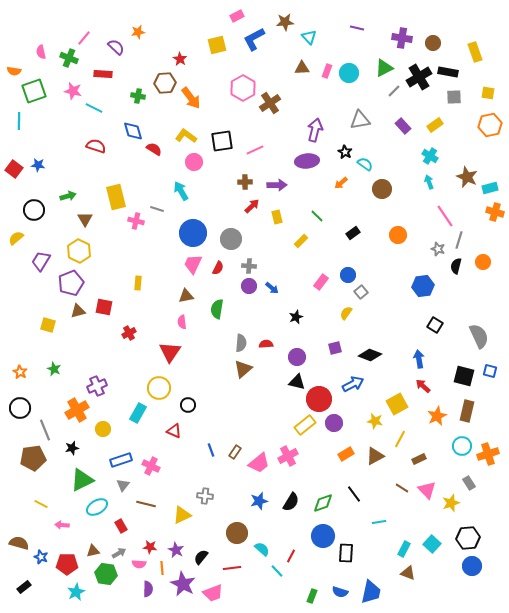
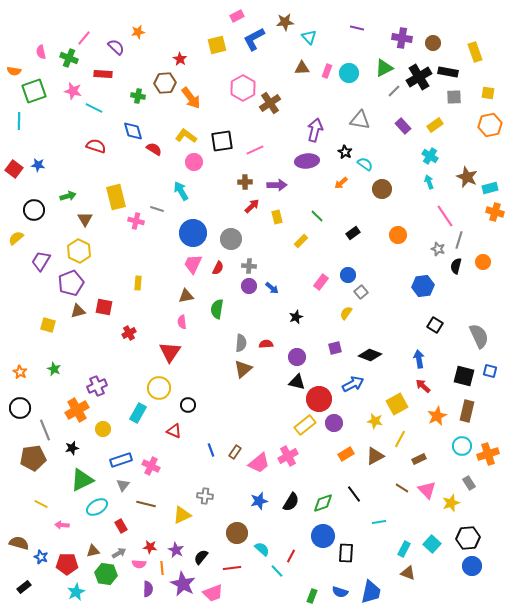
gray triangle at (360, 120): rotated 20 degrees clockwise
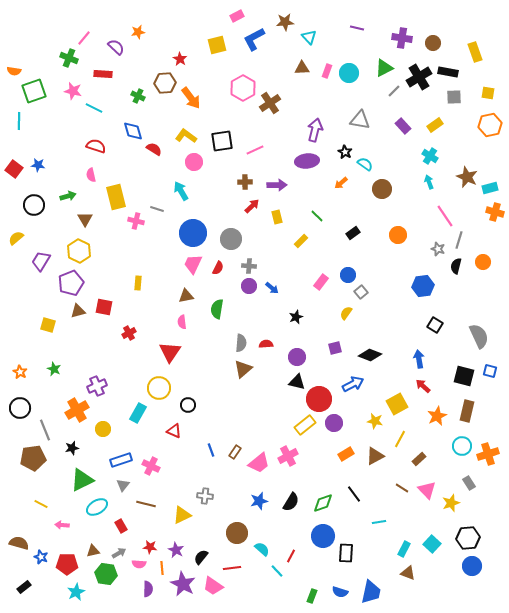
pink semicircle at (41, 52): moved 50 px right, 123 px down
green cross at (138, 96): rotated 16 degrees clockwise
black circle at (34, 210): moved 5 px up
brown rectangle at (419, 459): rotated 16 degrees counterclockwise
pink trapezoid at (213, 593): moved 7 px up; rotated 55 degrees clockwise
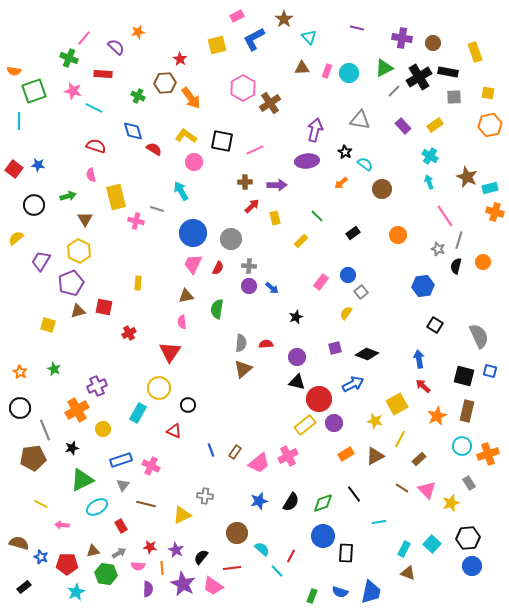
brown star at (285, 22): moved 1 px left, 3 px up; rotated 30 degrees counterclockwise
black square at (222, 141): rotated 20 degrees clockwise
yellow rectangle at (277, 217): moved 2 px left, 1 px down
black diamond at (370, 355): moved 3 px left, 1 px up
pink semicircle at (139, 564): moved 1 px left, 2 px down
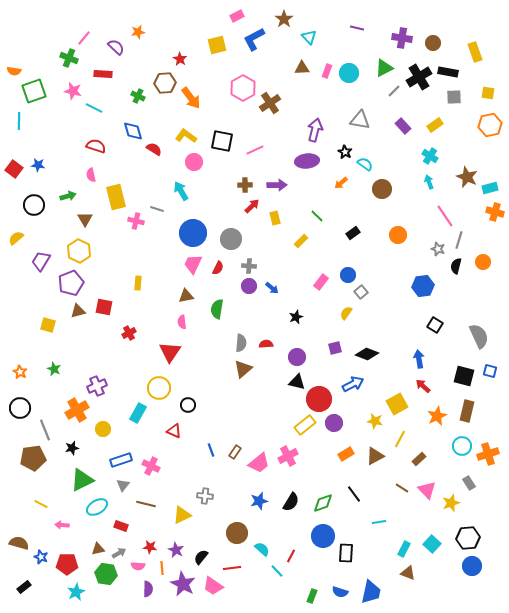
brown cross at (245, 182): moved 3 px down
red rectangle at (121, 526): rotated 40 degrees counterclockwise
brown triangle at (93, 551): moved 5 px right, 2 px up
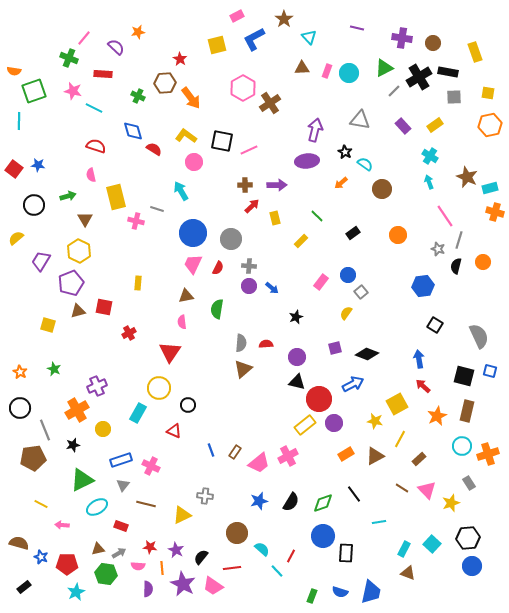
pink line at (255, 150): moved 6 px left
black star at (72, 448): moved 1 px right, 3 px up
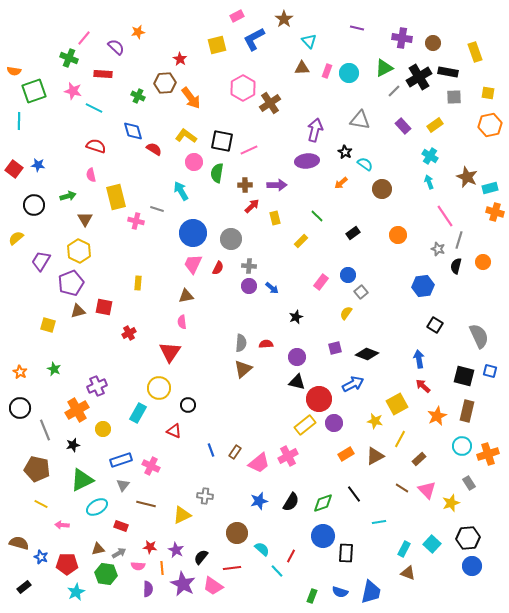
cyan triangle at (309, 37): moved 4 px down
green semicircle at (217, 309): moved 136 px up
brown pentagon at (33, 458): moved 4 px right, 11 px down; rotated 20 degrees clockwise
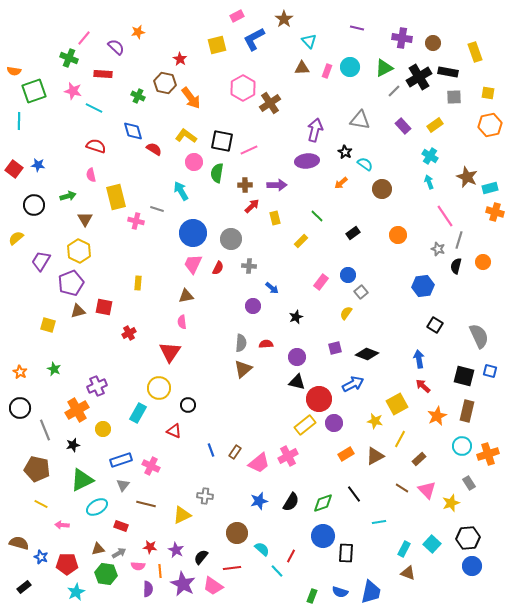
cyan circle at (349, 73): moved 1 px right, 6 px up
brown hexagon at (165, 83): rotated 15 degrees clockwise
purple circle at (249, 286): moved 4 px right, 20 px down
orange line at (162, 568): moved 2 px left, 3 px down
